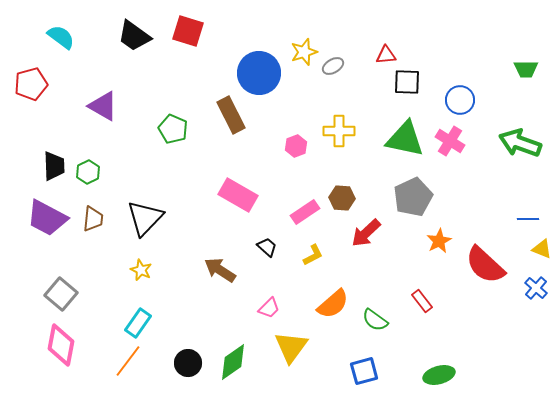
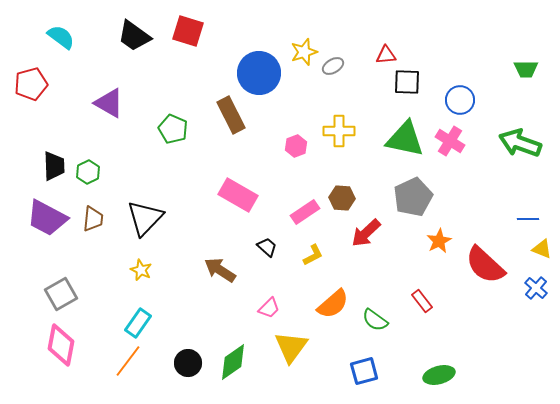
purple triangle at (103, 106): moved 6 px right, 3 px up
gray square at (61, 294): rotated 20 degrees clockwise
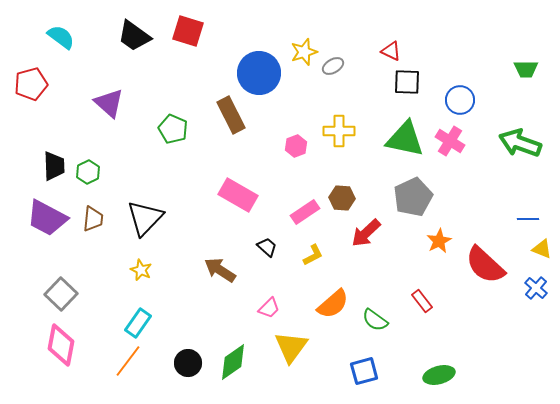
red triangle at (386, 55): moved 5 px right, 4 px up; rotated 30 degrees clockwise
purple triangle at (109, 103): rotated 12 degrees clockwise
gray square at (61, 294): rotated 16 degrees counterclockwise
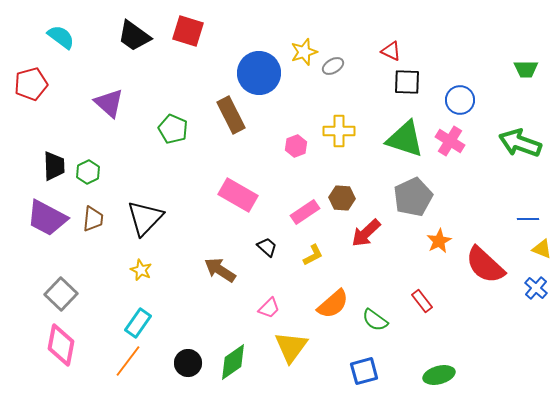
green triangle at (405, 139): rotated 6 degrees clockwise
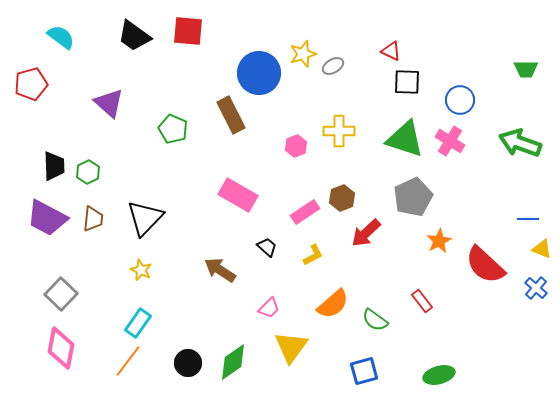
red square at (188, 31): rotated 12 degrees counterclockwise
yellow star at (304, 52): moved 1 px left, 2 px down
brown hexagon at (342, 198): rotated 25 degrees counterclockwise
pink diamond at (61, 345): moved 3 px down
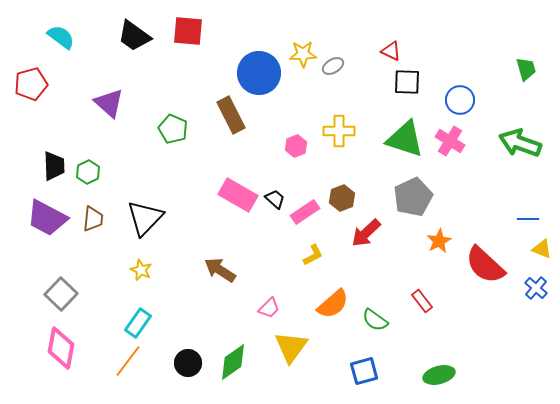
yellow star at (303, 54): rotated 16 degrees clockwise
green trapezoid at (526, 69): rotated 105 degrees counterclockwise
black trapezoid at (267, 247): moved 8 px right, 48 px up
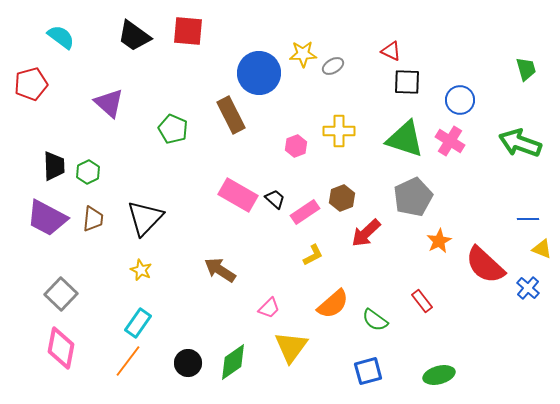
blue cross at (536, 288): moved 8 px left
blue square at (364, 371): moved 4 px right
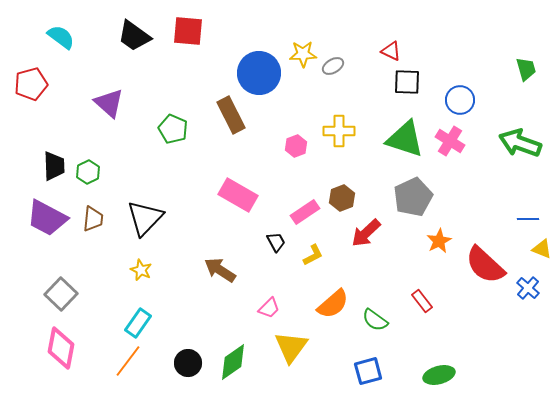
black trapezoid at (275, 199): moved 1 px right, 43 px down; rotated 20 degrees clockwise
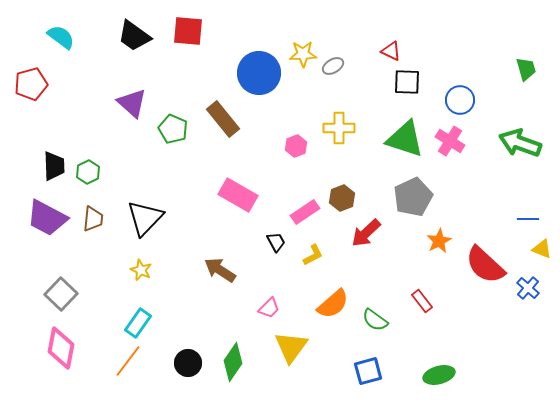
purple triangle at (109, 103): moved 23 px right
brown rectangle at (231, 115): moved 8 px left, 4 px down; rotated 12 degrees counterclockwise
yellow cross at (339, 131): moved 3 px up
green diamond at (233, 362): rotated 21 degrees counterclockwise
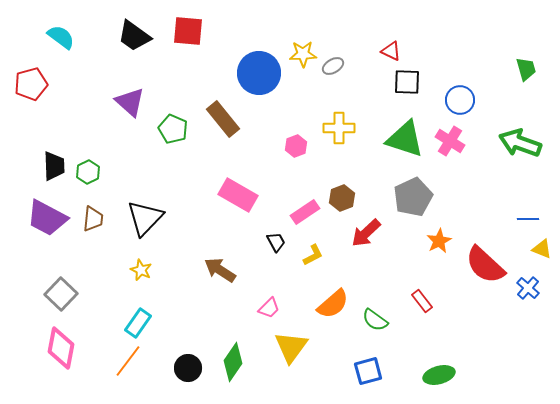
purple triangle at (132, 103): moved 2 px left, 1 px up
black circle at (188, 363): moved 5 px down
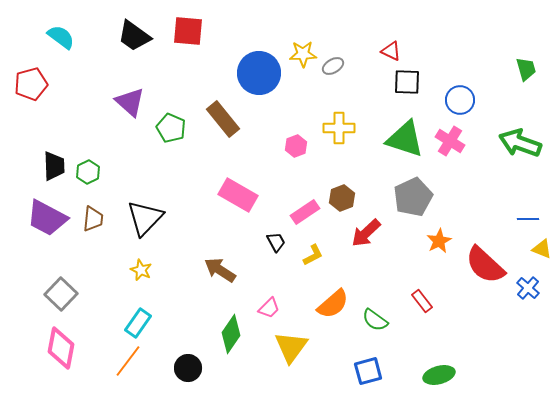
green pentagon at (173, 129): moved 2 px left, 1 px up
green diamond at (233, 362): moved 2 px left, 28 px up
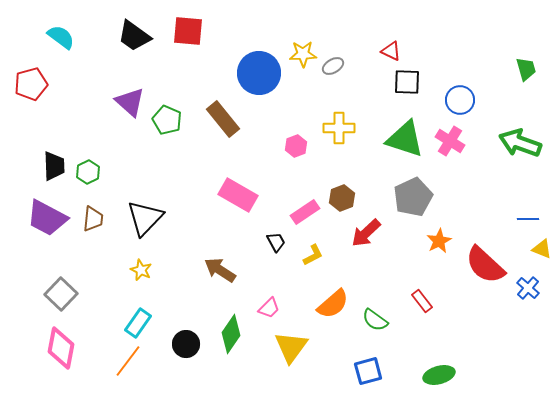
green pentagon at (171, 128): moved 4 px left, 8 px up
black circle at (188, 368): moved 2 px left, 24 px up
